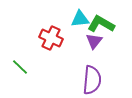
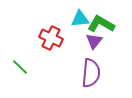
purple semicircle: moved 1 px left, 7 px up
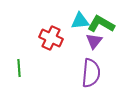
cyan triangle: moved 2 px down
green line: moved 1 px left, 1 px down; rotated 42 degrees clockwise
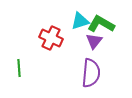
cyan triangle: rotated 12 degrees counterclockwise
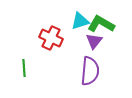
green line: moved 5 px right
purple semicircle: moved 1 px left, 2 px up
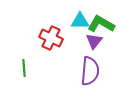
cyan triangle: rotated 18 degrees clockwise
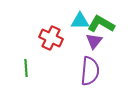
green line: moved 2 px right
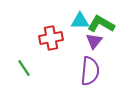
red cross: rotated 35 degrees counterclockwise
green line: moved 2 px left; rotated 30 degrees counterclockwise
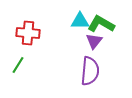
red cross: moved 23 px left, 5 px up; rotated 15 degrees clockwise
green line: moved 6 px left, 3 px up; rotated 66 degrees clockwise
